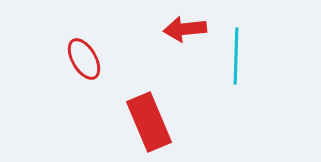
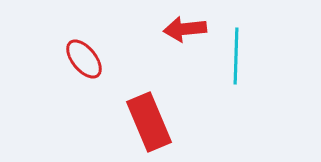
red ellipse: rotated 9 degrees counterclockwise
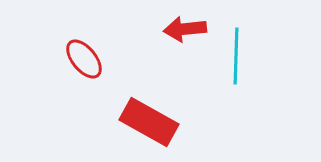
red rectangle: rotated 38 degrees counterclockwise
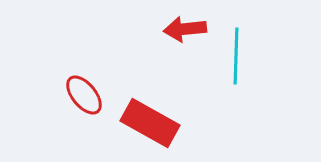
red ellipse: moved 36 px down
red rectangle: moved 1 px right, 1 px down
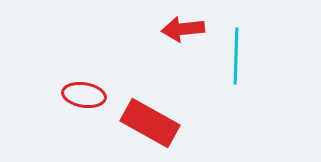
red arrow: moved 2 px left
red ellipse: rotated 42 degrees counterclockwise
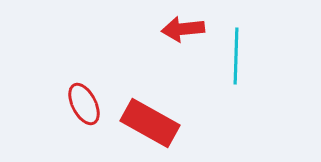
red ellipse: moved 9 px down; rotated 54 degrees clockwise
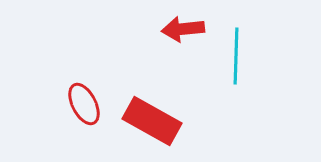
red rectangle: moved 2 px right, 2 px up
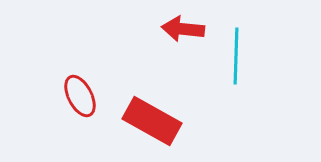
red arrow: rotated 12 degrees clockwise
red ellipse: moved 4 px left, 8 px up
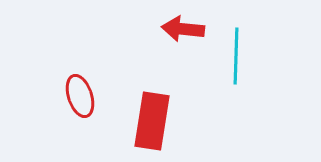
red ellipse: rotated 9 degrees clockwise
red rectangle: rotated 70 degrees clockwise
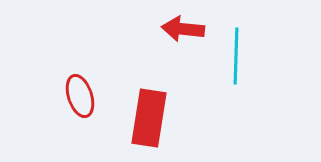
red rectangle: moved 3 px left, 3 px up
